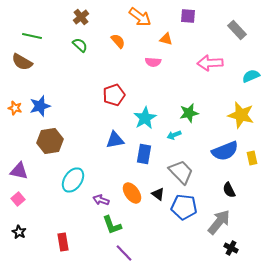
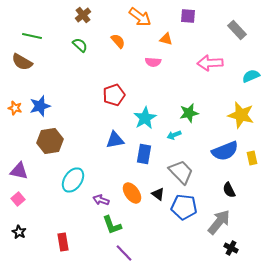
brown cross: moved 2 px right, 2 px up
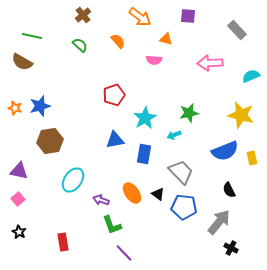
pink semicircle: moved 1 px right, 2 px up
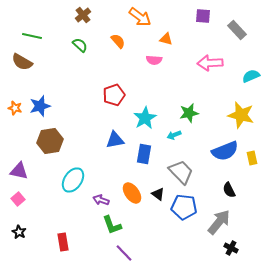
purple square: moved 15 px right
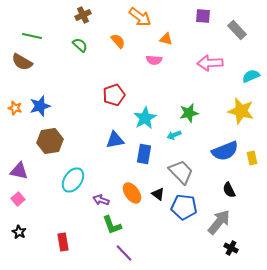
brown cross: rotated 14 degrees clockwise
yellow star: moved 4 px up
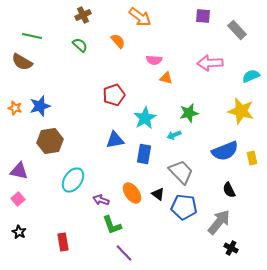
orange triangle: moved 39 px down
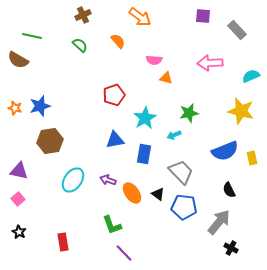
brown semicircle: moved 4 px left, 2 px up
purple arrow: moved 7 px right, 20 px up
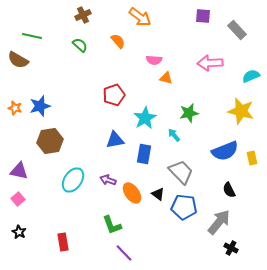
cyan arrow: rotated 72 degrees clockwise
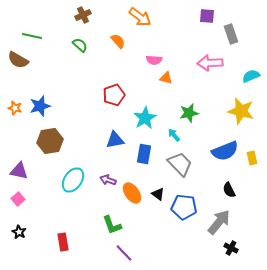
purple square: moved 4 px right
gray rectangle: moved 6 px left, 4 px down; rotated 24 degrees clockwise
gray trapezoid: moved 1 px left, 8 px up
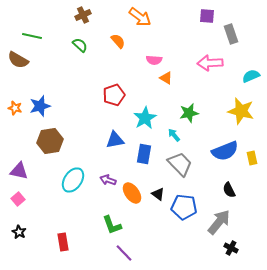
orange triangle: rotated 16 degrees clockwise
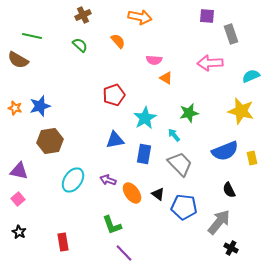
orange arrow: rotated 25 degrees counterclockwise
